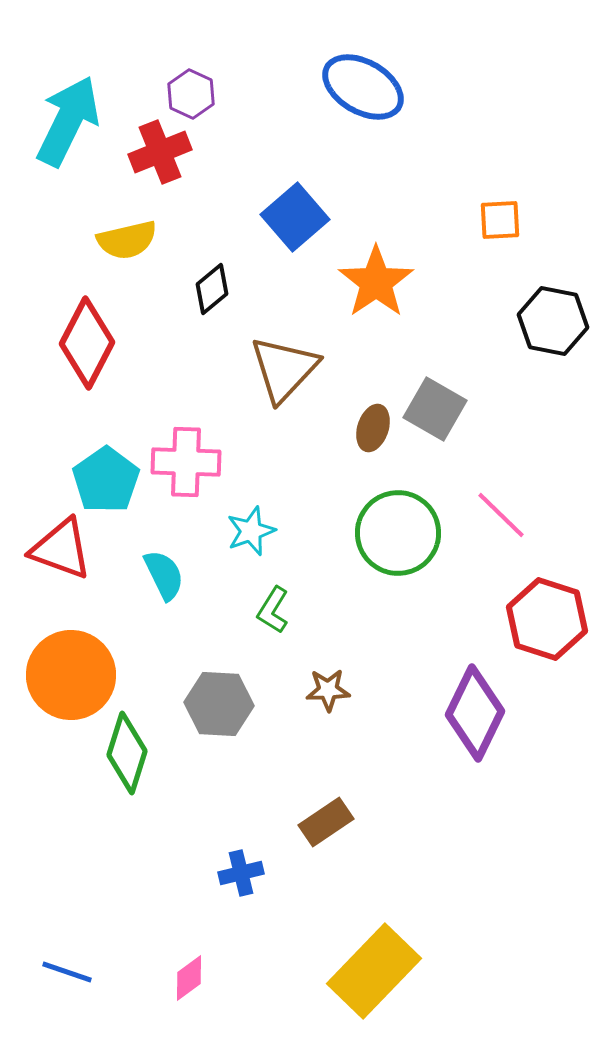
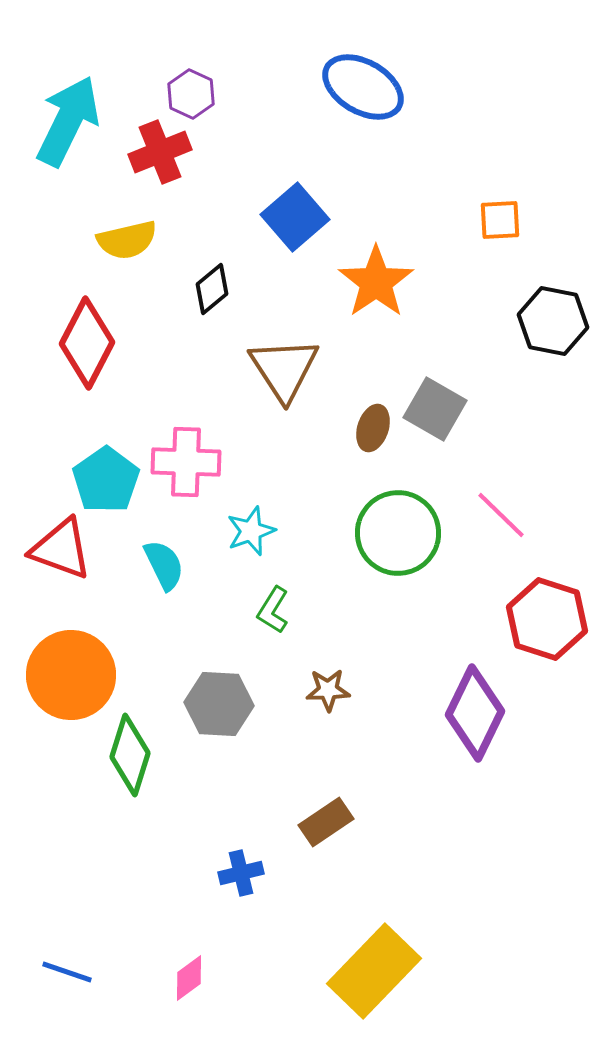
brown triangle: rotated 16 degrees counterclockwise
cyan semicircle: moved 10 px up
green diamond: moved 3 px right, 2 px down
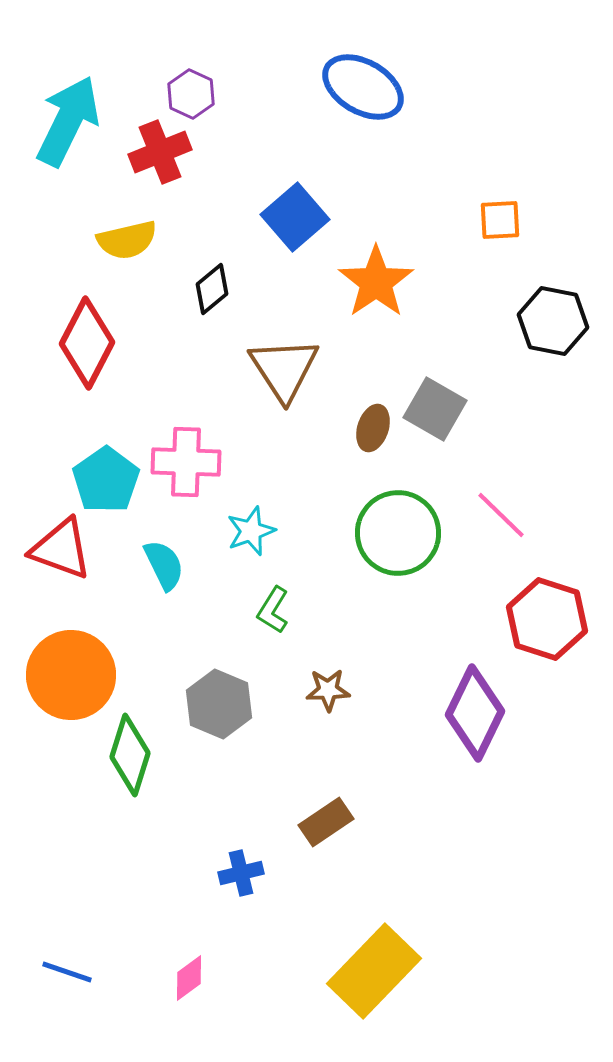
gray hexagon: rotated 20 degrees clockwise
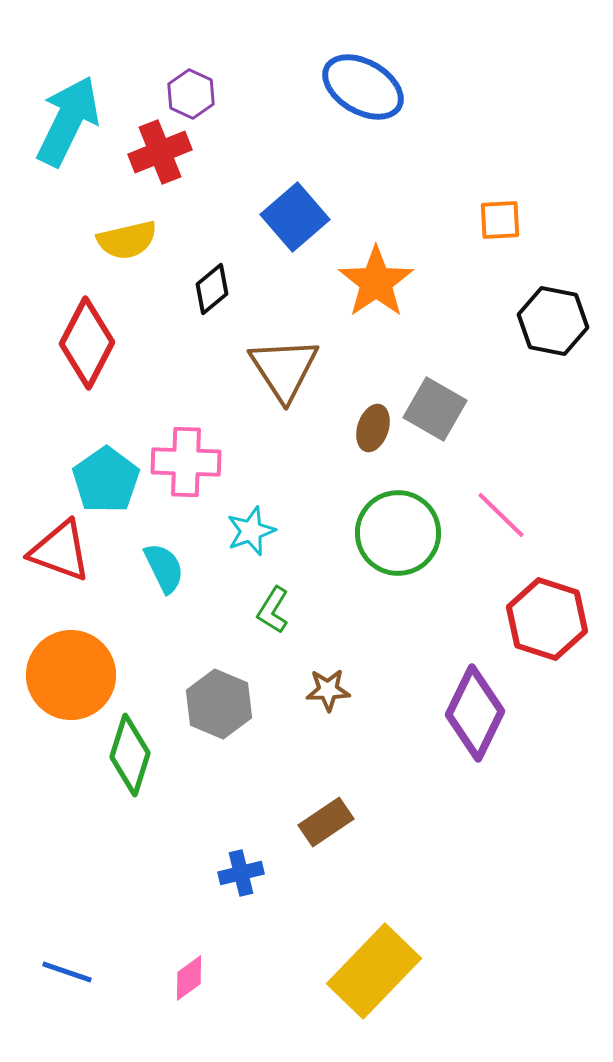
red triangle: moved 1 px left, 2 px down
cyan semicircle: moved 3 px down
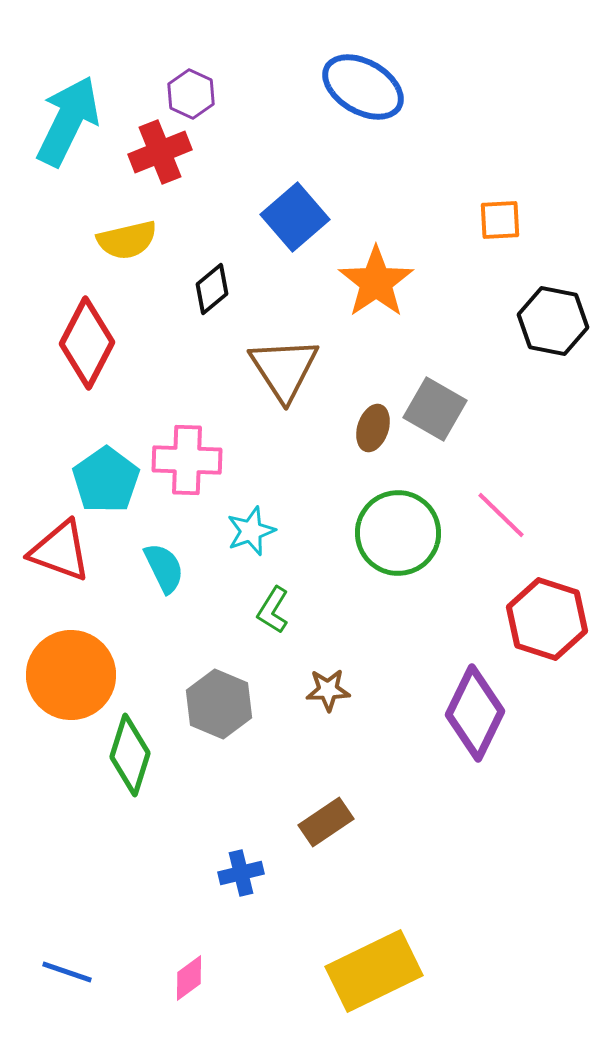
pink cross: moved 1 px right, 2 px up
yellow rectangle: rotated 20 degrees clockwise
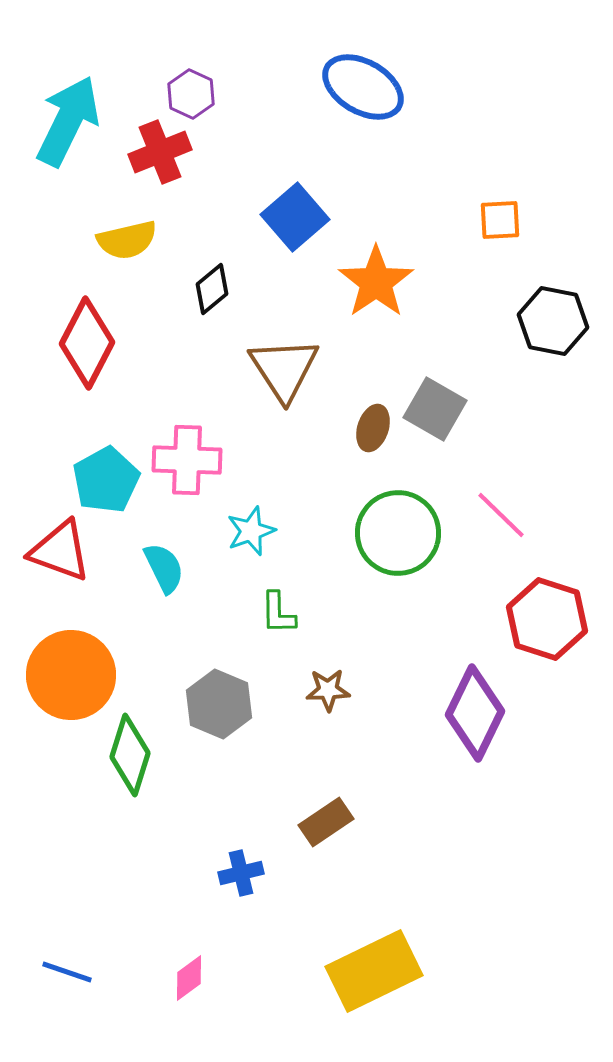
cyan pentagon: rotated 6 degrees clockwise
green L-shape: moved 5 px right, 3 px down; rotated 33 degrees counterclockwise
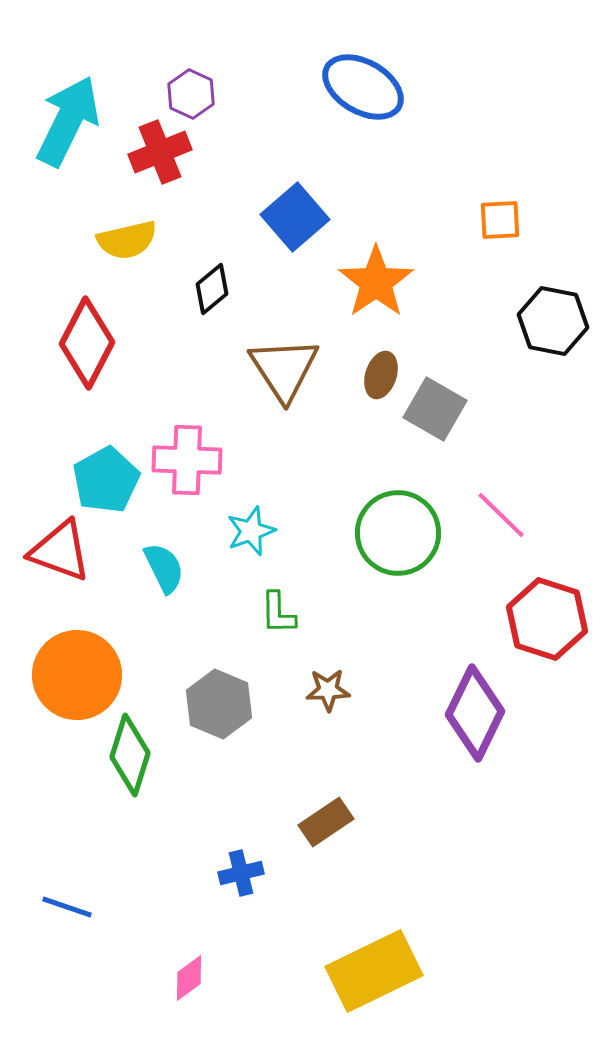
brown ellipse: moved 8 px right, 53 px up
orange circle: moved 6 px right
blue line: moved 65 px up
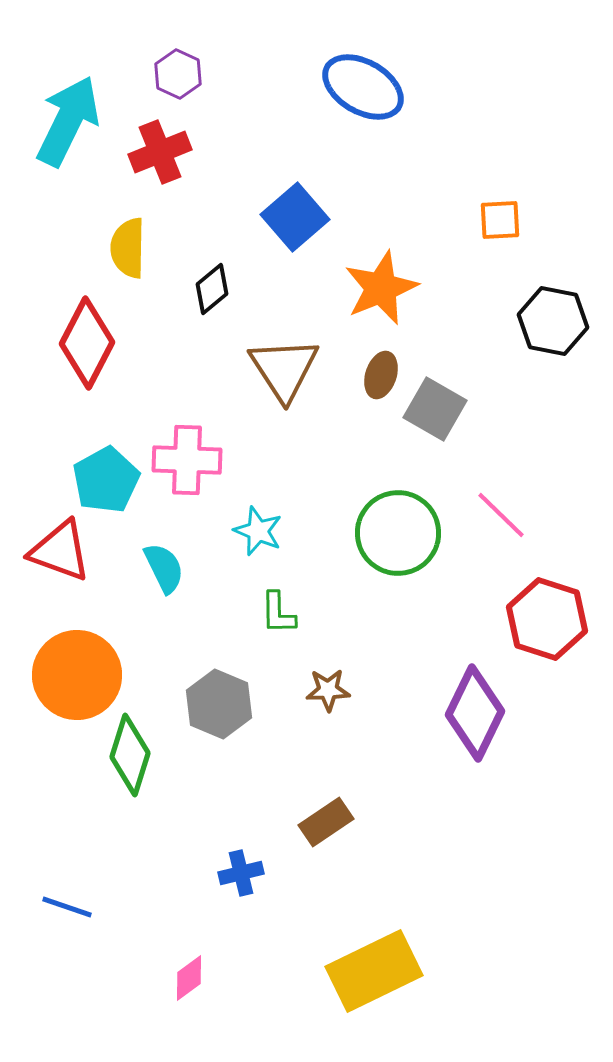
purple hexagon: moved 13 px left, 20 px up
yellow semicircle: moved 1 px right, 8 px down; rotated 104 degrees clockwise
orange star: moved 5 px right, 6 px down; rotated 12 degrees clockwise
cyan star: moved 7 px right; rotated 30 degrees counterclockwise
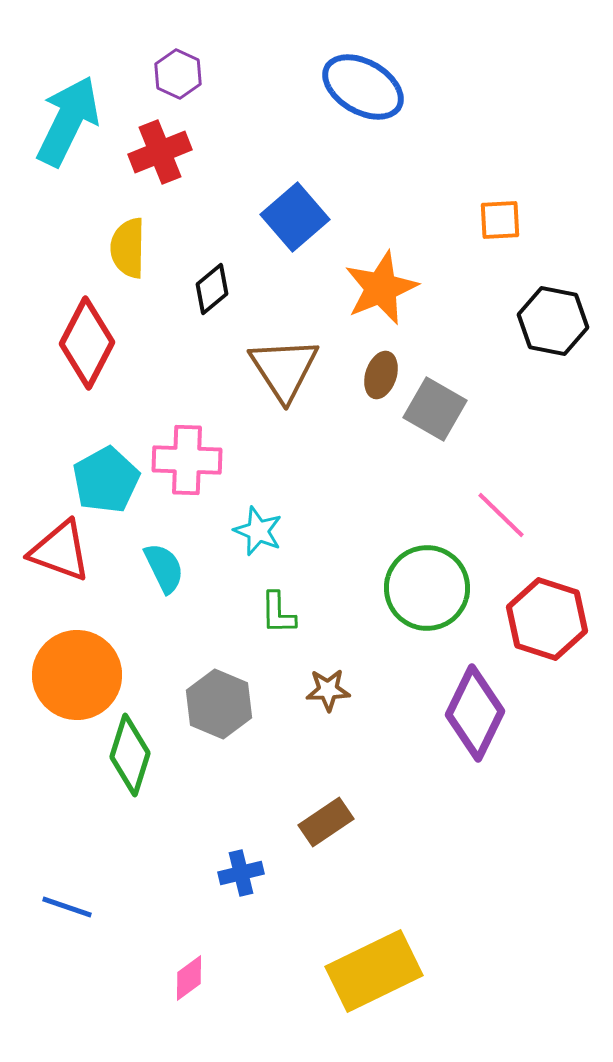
green circle: moved 29 px right, 55 px down
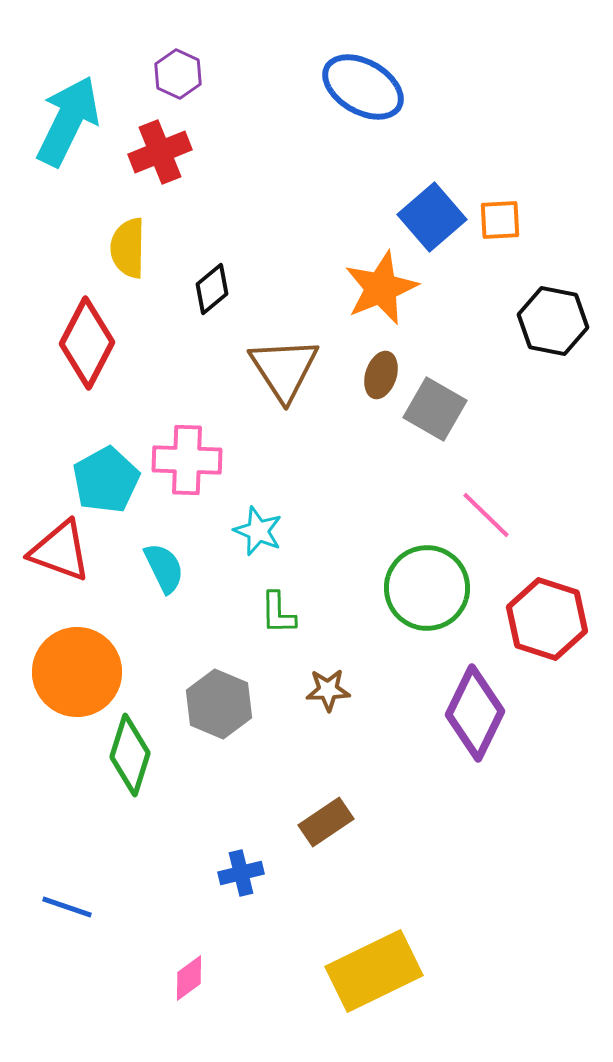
blue square: moved 137 px right
pink line: moved 15 px left
orange circle: moved 3 px up
